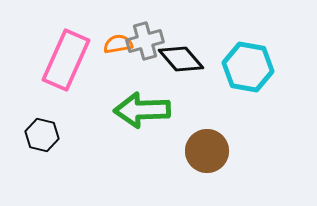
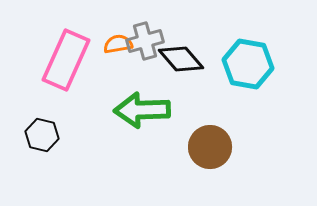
cyan hexagon: moved 3 px up
brown circle: moved 3 px right, 4 px up
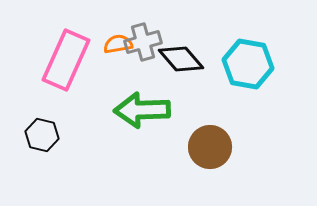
gray cross: moved 2 px left, 1 px down
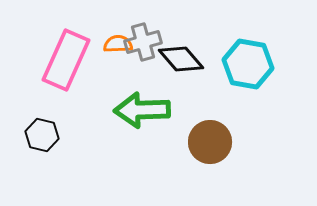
orange semicircle: rotated 8 degrees clockwise
brown circle: moved 5 px up
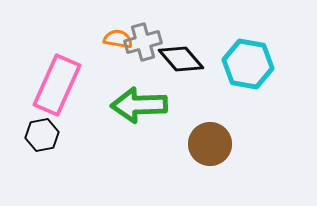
orange semicircle: moved 5 px up; rotated 12 degrees clockwise
pink rectangle: moved 9 px left, 25 px down
green arrow: moved 3 px left, 5 px up
black hexagon: rotated 24 degrees counterclockwise
brown circle: moved 2 px down
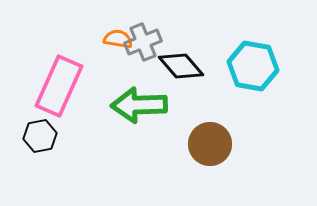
gray cross: rotated 6 degrees counterclockwise
black diamond: moved 7 px down
cyan hexagon: moved 5 px right, 2 px down
pink rectangle: moved 2 px right, 1 px down
black hexagon: moved 2 px left, 1 px down
